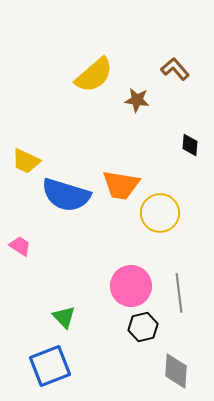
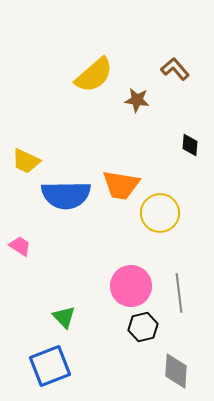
blue semicircle: rotated 18 degrees counterclockwise
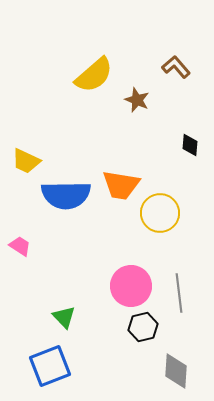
brown L-shape: moved 1 px right, 2 px up
brown star: rotated 15 degrees clockwise
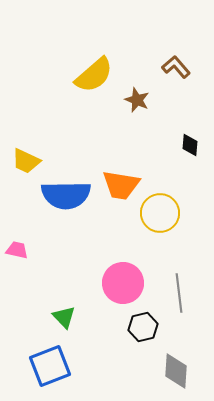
pink trapezoid: moved 3 px left, 4 px down; rotated 20 degrees counterclockwise
pink circle: moved 8 px left, 3 px up
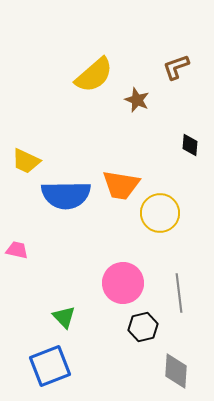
brown L-shape: rotated 68 degrees counterclockwise
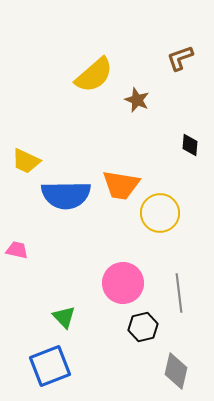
brown L-shape: moved 4 px right, 9 px up
gray diamond: rotated 9 degrees clockwise
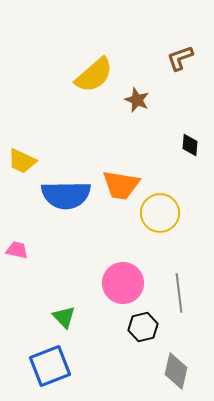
yellow trapezoid: moved 4 px left
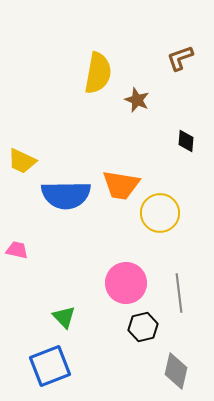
yellow semicircle: moved 4 px right, 2 px up; rotated 39 degrees counterclockwise
black diamond: moved 4 px left, 4 px up
pink circle: moved 3 px right
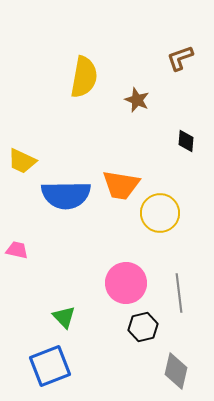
yellow semicircle: moved 14 px left, 4 px down
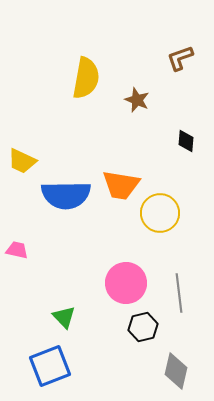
yellow semicircle: moved 2 px right, 1 px down
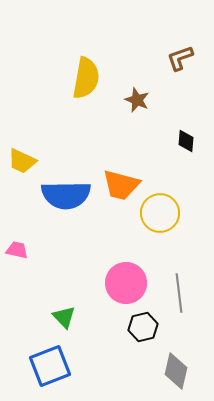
orange trapezoid: rotated 6 degrees clockwise
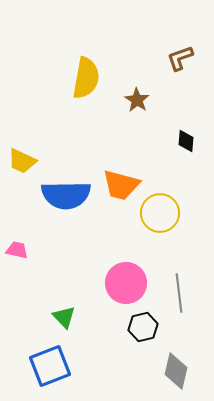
brown star: rotated 10 degrees clockwise
